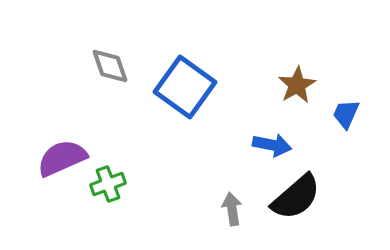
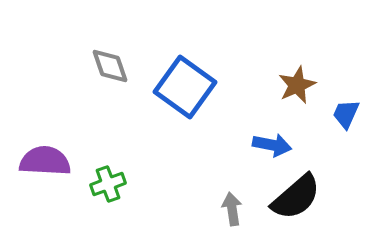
brown star: rotated 6 degrees clockwise
purple semicircle: moved 17 px left, 3 px down; rotated 27 degrees clockwise
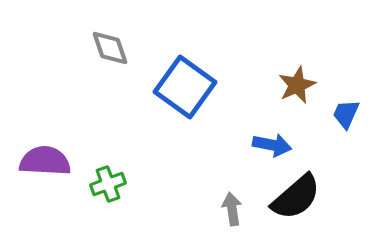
gray diamond: moved 18 px up
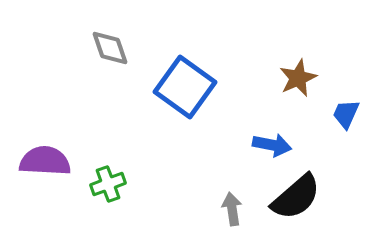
brown star: moved 1 px right, 7 px up
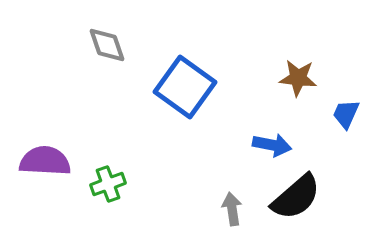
gray diamond: moved 3 px left, 3 px up
brown star: rotated 30 degrees clockwise
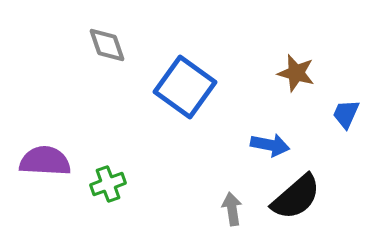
brown star: moved 2 px left, 5 px up; rotated 9 degrees clockwise
blue arrow: moved 2 px left
